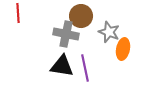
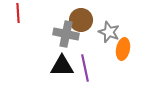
brown circle: moved 4 px down
black triangle: rotated 10 degrees counterclockwise
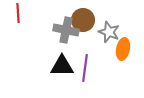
brown circle: moved 2 px right
gray cross: moved 4 px up
purple line: rotated 20 degrees clockwise
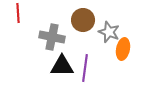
gray cross: moved 14 px left, 7 px down
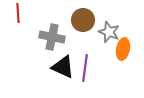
black triangle: moved 1 px right, 1 px down; rotated 25 degrees clockwise
